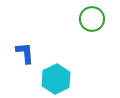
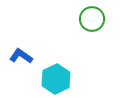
blue L-shape: moved 4 px left, 3 px down; rotated 50 degrees counterclockwise
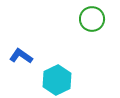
cyan hexagon: moved 1 px right, 1 px down
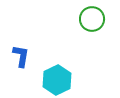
blue L-shape: rotated 65 degrees clockwise
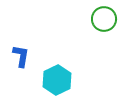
green circle: moved 12 px right
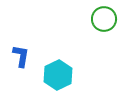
cyan hexagon: moved 1 px right, 5 px up
